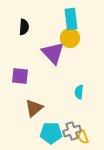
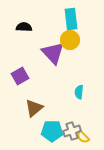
black semicircle: rotated 91 degrees counterclockwise
yellow circle: moved 2 px down
purple square: rotated 36 degrees counterclockwise
cyan pentagon: moved 1 px right, 2 px up
yellow semicircle: rotated 24 degrees counterclockwise
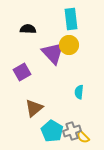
black semicircle: moved 4 px right, 2 px down
yellow circle: moved 1 px left, 5 px down
purple square: moved 2 px right, 4 px up
cyan pentagon: rotated 30 degrees clockwise
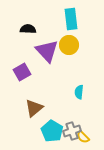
purple triangle: moved 6 px left, 2 px up
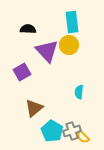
cyan rectangle: moved 1 px right, 3 px down
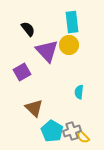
black semicircle: rotated 49 degrees clockwise
brown triangle: rotated 36 degrees counterclockwise
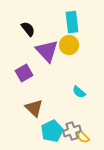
purple square: moved 2 px right, 1 px down
cyan semicircle: rotated 56 degrees counterclockwise
cyan pentagon: rotated 15 degrees clockwise
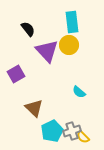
purple square: moved 8 px left, 1 px down
